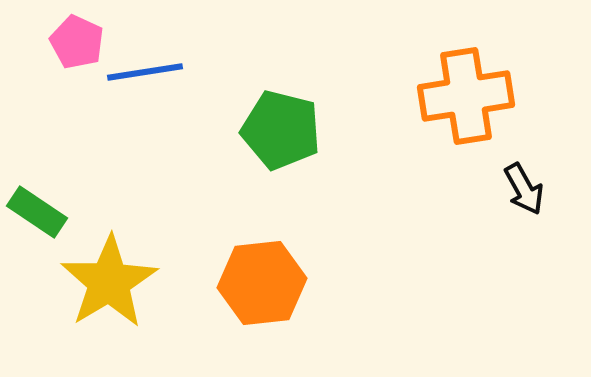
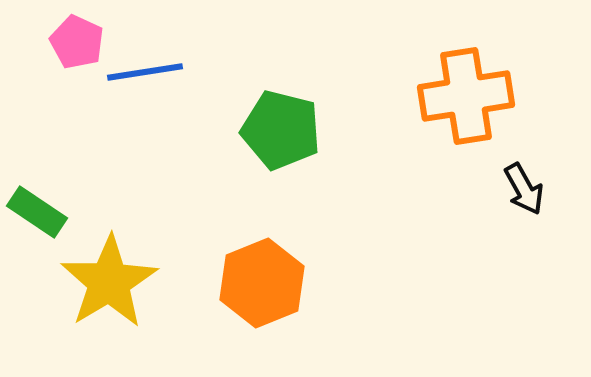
orange hexagon: rotated 16 degrees counterclockwise
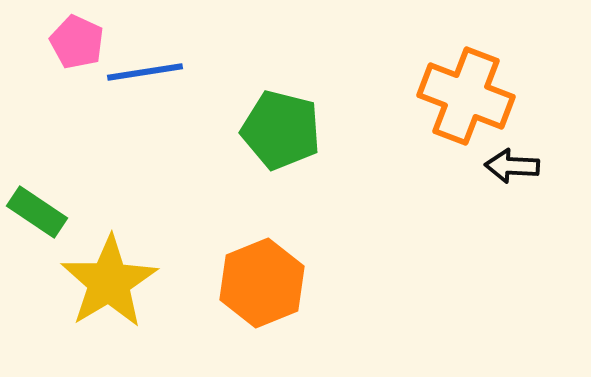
orange cross: rotated 30 degrees clockwise
black arrow: moved 12 px left, 23 px up; rotated 122 degrees clockwise
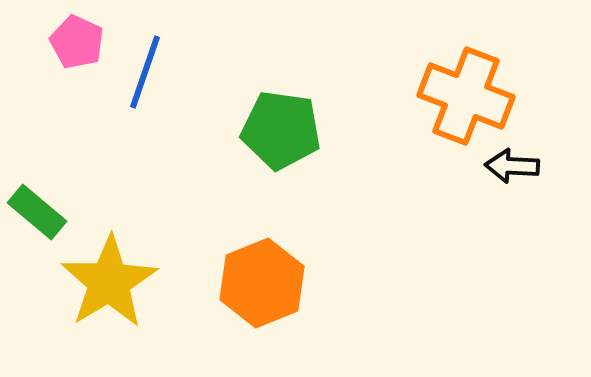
blue line: rotated 62 degrees counterclockwise
green pentagon: rotated 6 degrees counterclockwise
green rectangle: rotated 6 degrees clockwise
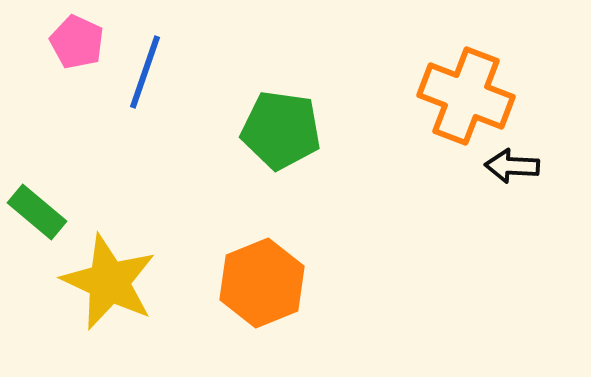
yellow star: rotated 16 degrees counterclockwise
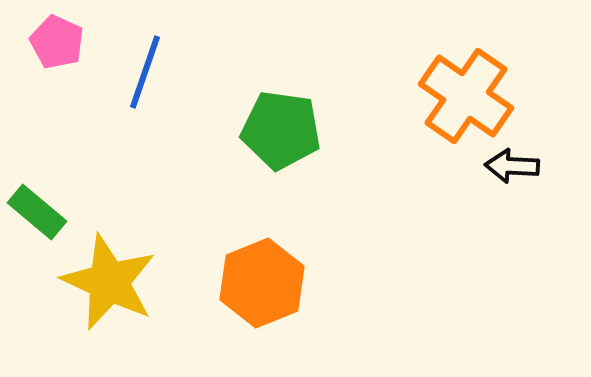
pink pentagon: moved 20 px left
orange cross: rotated 14 degrees clockwise
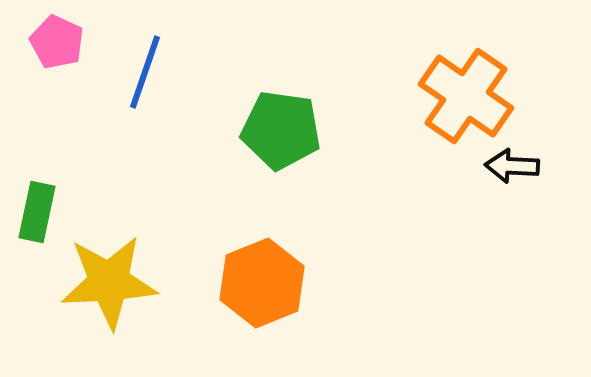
green rectangle: rotated 62 degrees clockwise
yellow star: rotated 28 degrees counterclockwise
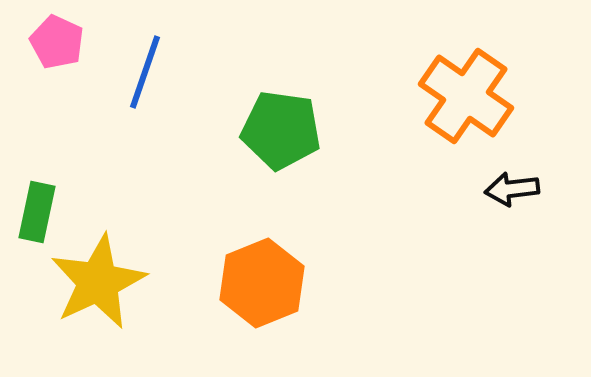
black arrow: moved 23 px down; rotated 10 degrees counterclockwise
yellow star: moved 11 px left; rotated 22 degrees counterclockwise
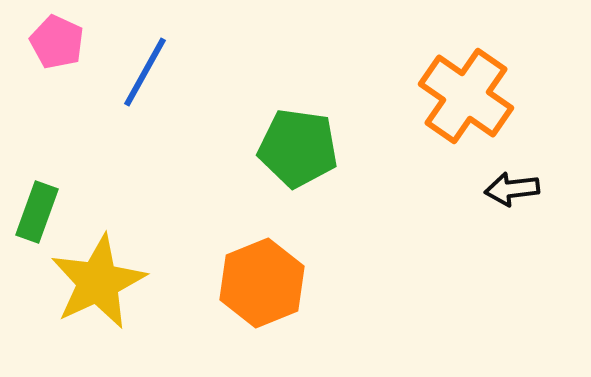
blue line: rotated 10 degrees clockwise
green pentagon: moved 17 px right, 18 px down
green rectangle: rotated 8 degrees clockwise
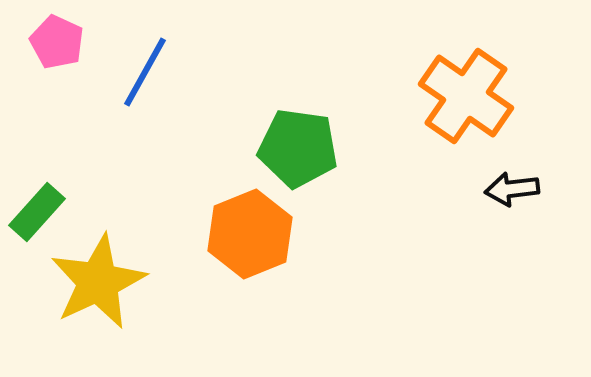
green rectangle: rotated 22 degrees clockwise
orange hexagon: moved 12 px left, 49 px up
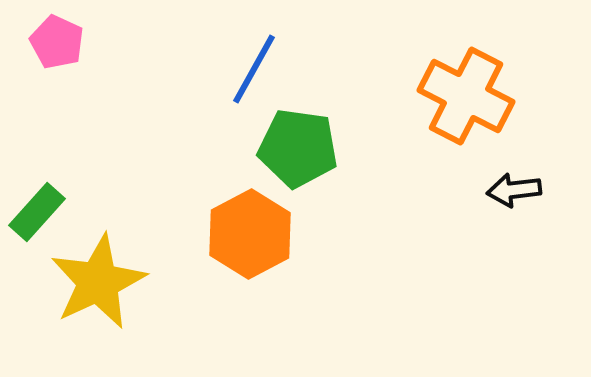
blue line: moved 109 px right, 3 px up
orange cross: rotated 8 degrees counterclockwise
black arrow: moved 2 px right, 1 px down
orange hexagon: rotated 6 degrees counterclockwise
